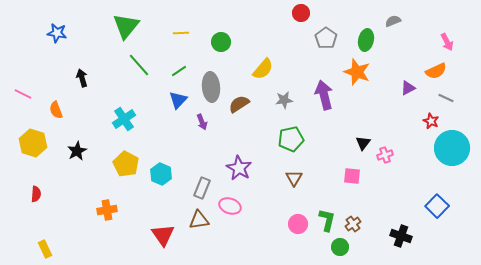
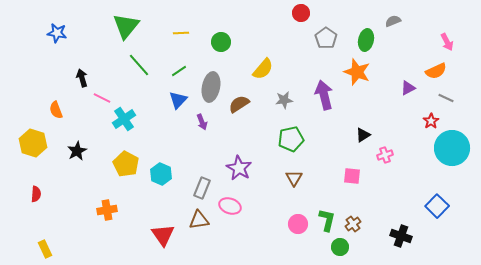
gray ellipse at (211, 87): rotated 16 degrees clockwise
pink line at (23, 94): moved 79 px right, 4 px down
red star at (431, 121): rotated 14 degrees clockwise
black triangle at (363, 143): moved 8 px up; rotated 21 degrees clockwise
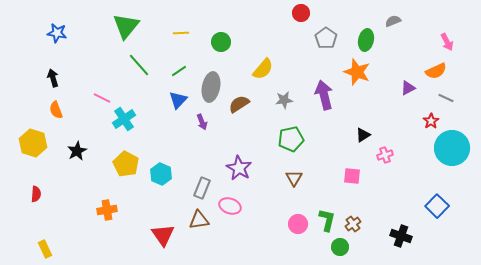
black arrow at (82, 78): moved 29 px left
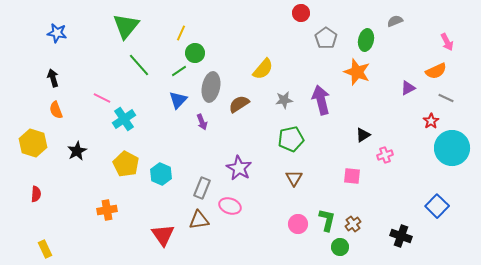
gray semicircle at (393, 21): moved 2 px right
yellow line at (181, 33): rotated 63 degrees counterclockwise
green circle at (221, 42): moved 26 px left, 11 px down
purple arrow at (324, 95): moved 3 px left, 5 px down
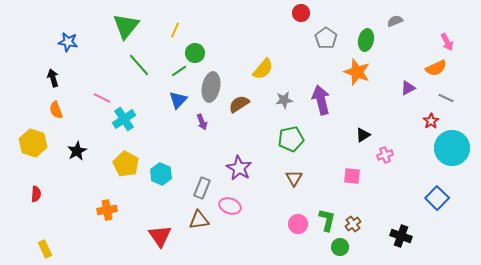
blue star at (57, 33): moved 11 px right, 9 px down
yellow line at (181, 33): moved 6 px left, 3 px up
orange semicircle at (436, 71): moved 3 px up
blue square at (437, 206): moved 8 px up
red triangle at (163, 235): moved 3 px left, 1 px down
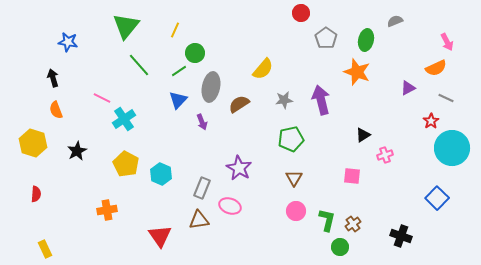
pink circle at (298, 224): moved 2 px left, 13 px up
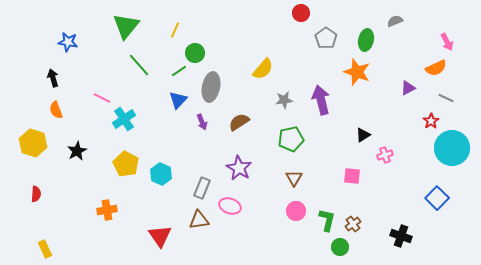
brown semicircle at (239, 104): moved 18 px down
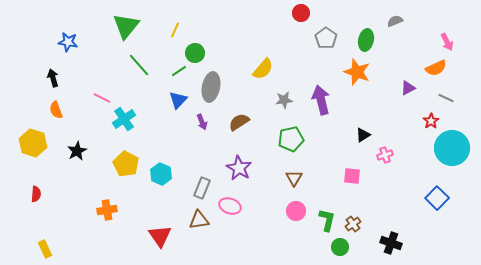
black cross at (401, 236): moved 10 px left, 7 px down
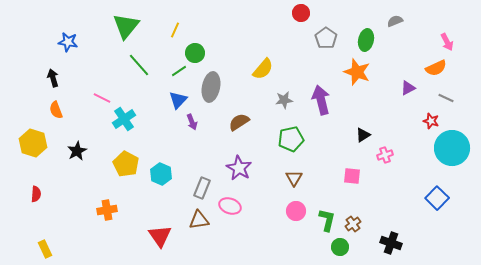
red star at (431, 121): rotated 21 degrees counterclockwise
purple arrow at (202, 122): moved 10 px left
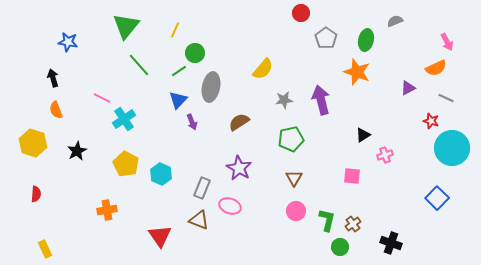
brown triangle at (199, 220): rotated 30 degrees clockwise
